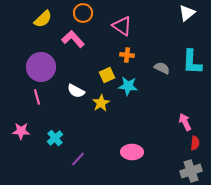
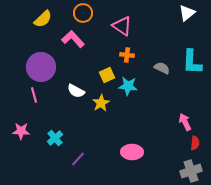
pink line: moved 3 px left, 2 px up
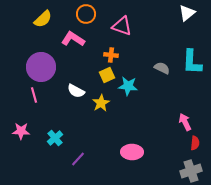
orange circle: moved 3 px right, 1 px down
pink triangle: rotated 15 degrees counterclockwise
pink L-shape: rotated 15 degrees counterclockwise
orange cross: moved 16 px left
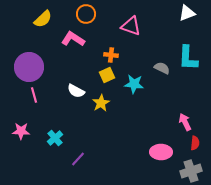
white triangle: rotated 18 degrees clockwise
pink triangle: moved 9 px right
cyan L-shape: moved 4 px left, 4 px up
purple circle: moved 12 px left
cyan star: moved 6 px right, 2 px up
pink ellipse: moved 29 px right
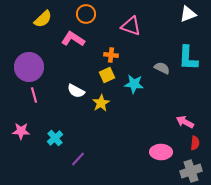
white triangle: moved 1 px right, 1 px down
pink arrow: rotated 36 degrees counterclockwise
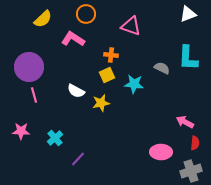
yellow star: rotated 18 degrees clockwise
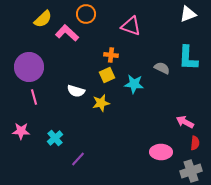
pink L-shape: moved 6 px left, 6 px up; rotated 10 degrees clockwise
white semicircle: rotated 12 degrees counterclockwise
pink line: moved 2 px down
